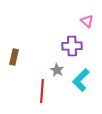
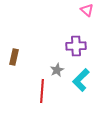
pink triangle: moved 11 px up
purple cross: moved 4 px right
gray star: rotated 16 degrees clockwise
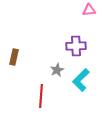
pink triangle: moved 2 px right; rotated 48 degrees counterclockwise
red line: moved 1 px left, 5 px down
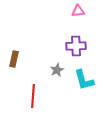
pink triangle: moved 11 px left, 1 px down
brown rectangle: moved 2 px down
cyan L-shape: moved 3 px right; rotated 60 degrees counterclockwise
red line: moved 8 px left
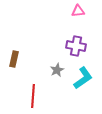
purple cross: rotated 12 degrees clockwise
cyan L-shape: moved 1 px left, 2 px up; rotated 110 degrees counterclockwise
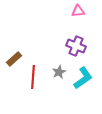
purple cross: rotated 12 degrees clockwise
brown rectangle: rotated 35 degrees clockwise
gray star: moved 2 px right, 2 px down
red line: moved 19 px up
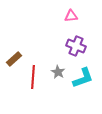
pink triangle: moved 7 px left, 5 px down
gray star: moved 1 px left; rotated 16 degrees counterclockwise
cyan L-shape: rotated 15 degrees clockwise
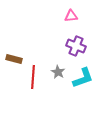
brown rectangle: rotated 56 degrees clockwise
